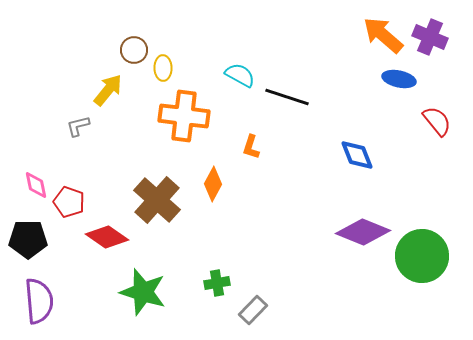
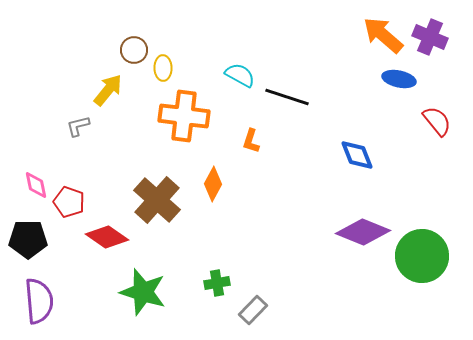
orange L-shape: moved 6 px up
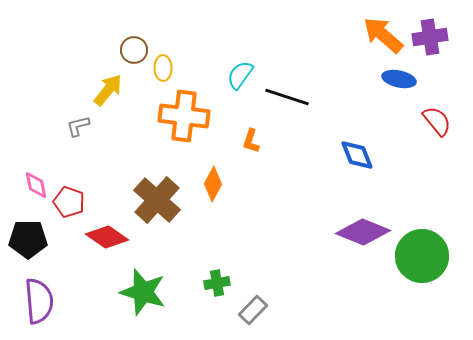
purple cross: rotated 32 degrees counterclockwise
cyan semicircle: rotated 84 degrees counterclockwise
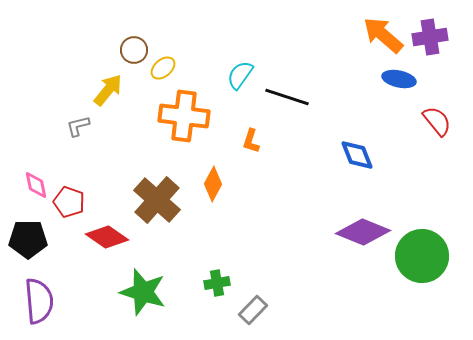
yellow ellipse: rotated 50 degrees clockwise
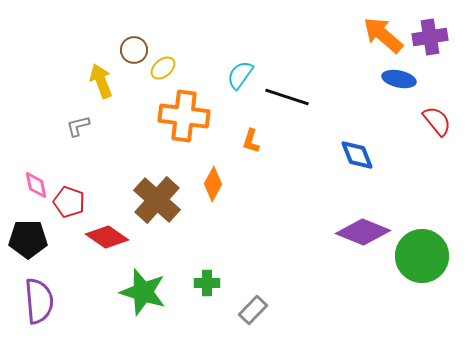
yellow arrow: moved 7 px left, 9 px up; rotated 60 degrees counterclockwise
green cross: moved 10 px left; rotated 10 degrees clockwise
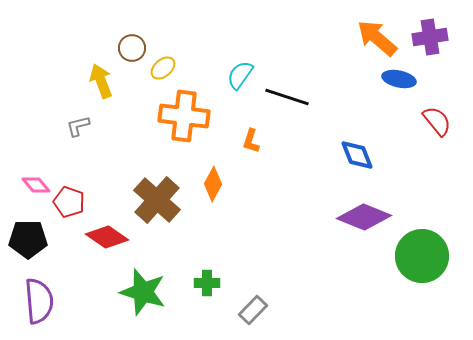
orange arrow: moved 6 px left, 3 px down
brown circle: moved 2 px left, 2 px up
pink diamond: rotated 28 degrees counterclockwise
purple diamond: moved 1 px right, 15 px up
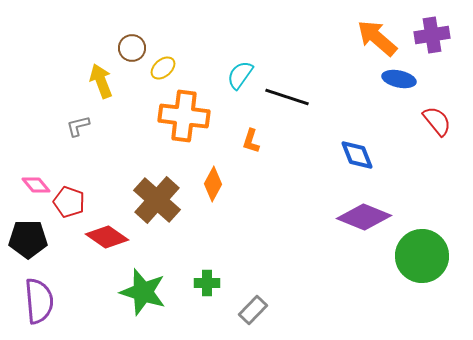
purple cross: moved 2 px right, 2 px up
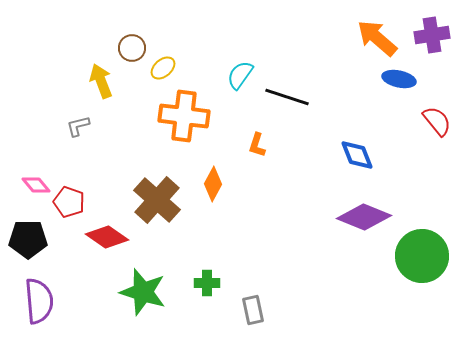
orange L-shape: moved 6 px right, 4 px down
gray rectangle: rotated 56 degrees counterclockwise
